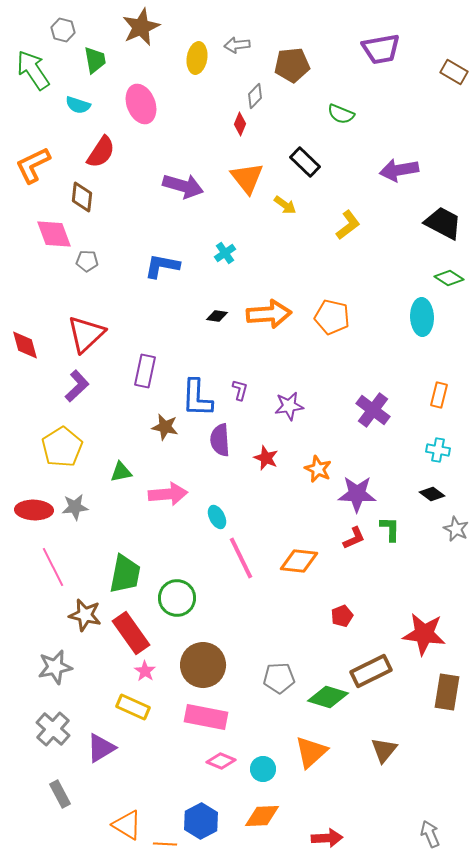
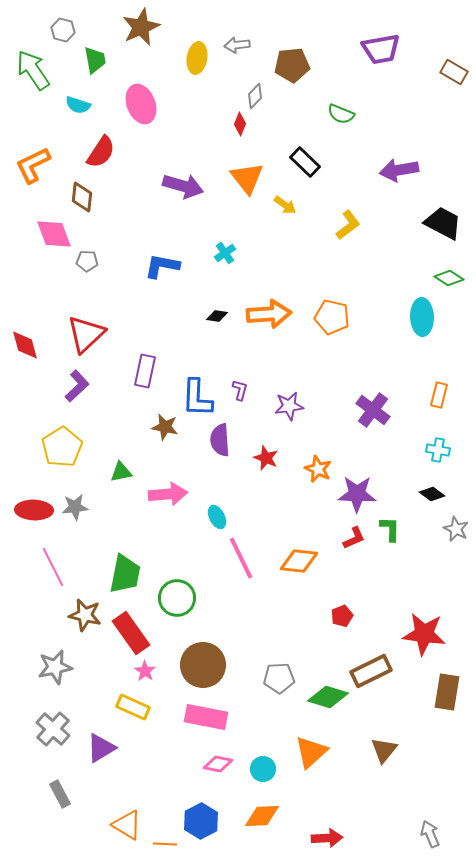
pink diamond at (221, 761): moved 3 px left, 3 px down; rotated 12 degrees counterclockwise
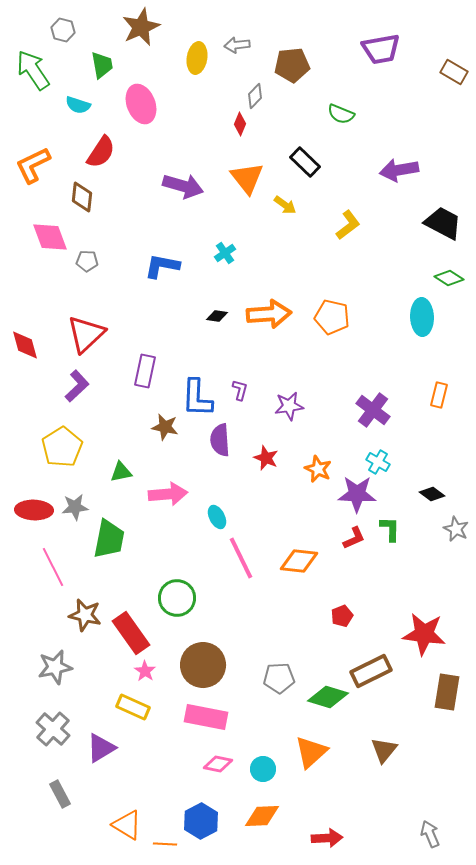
green trapezoid at (95, 60): moved 7 px right, 5 px down
pink diamond at (54, 234): moved 4 px left, 3 px down
cyan cross at (438, 450): moved 60 px left, 12 px down; rotated 20 degrees clockwise
green trapezoid at (125, 574): moved 16 px left, 35 px up
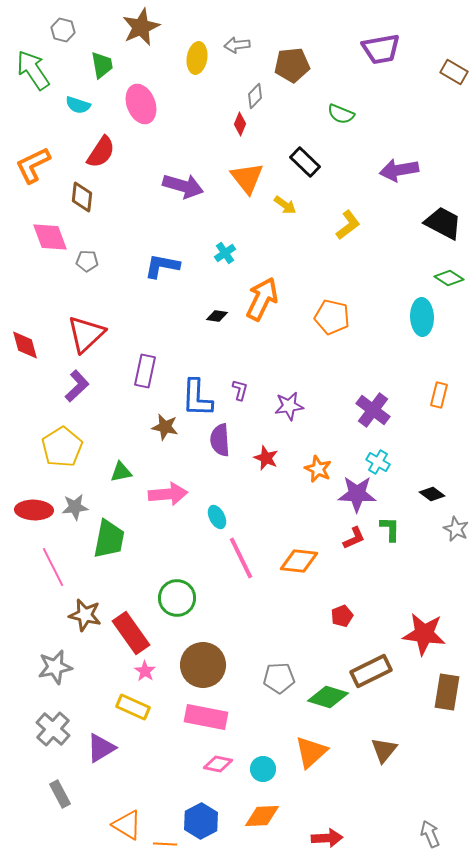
orange arrow at (269, 314): moved 7 px left, 15 px up; rotated 60 degrees counterclockwise
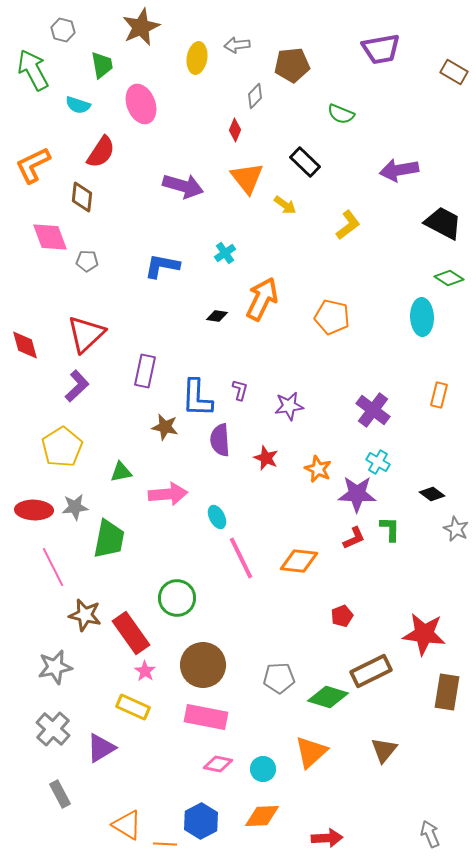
green arrow at (33, 70): rotated 6 degrees clockwise
red diamond at (240, 124): moved 5 px left, 6 px down
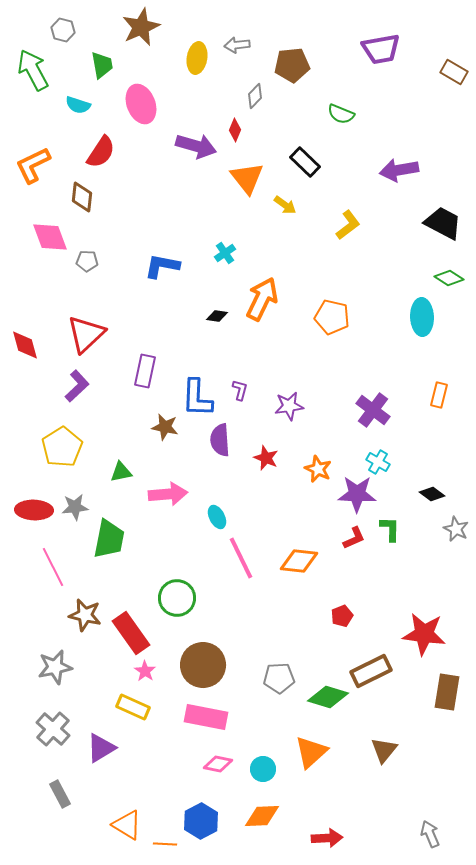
purple arrow at (183, 186): moved 13 px right, 40 px up
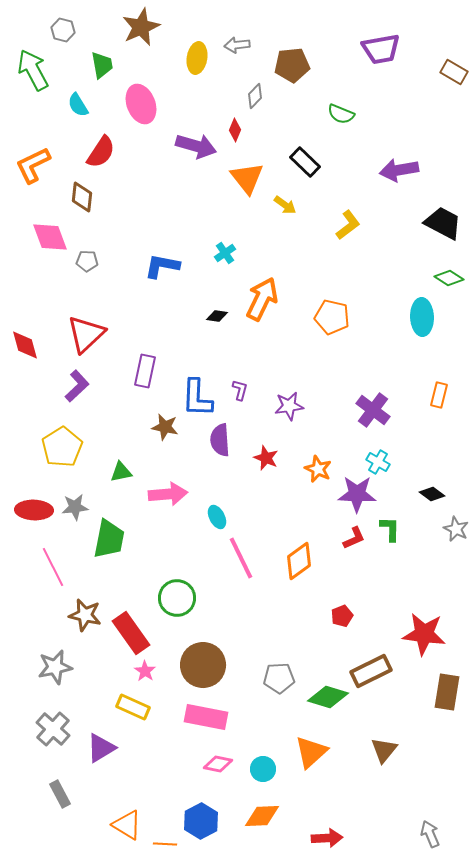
cyan semicircle at (78, 105): rotated 40 degrees clockwise
orange diamond at (299, 561): rotated 42 degrees counterclockwise
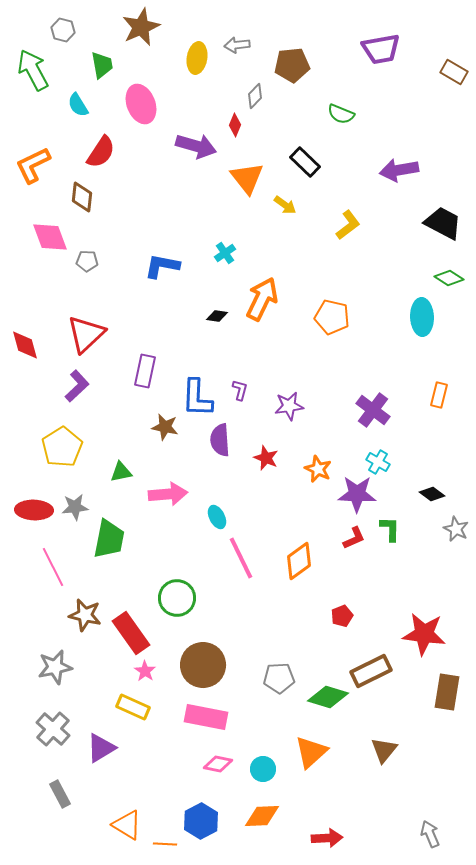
red diamond at (235, 130): moved 5 px up
